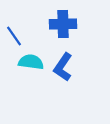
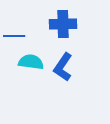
blue line: rotated 55 degrees counterclockwise
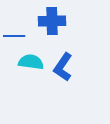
blue cross: moved 11 px left, 3 px up
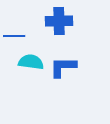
blue cross: moved 7 px right
blue L-shape: rotated 56 degrees clockwise
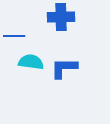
blue cross: moved 2 px right, 4 px up
blue L-shape: moved 1 px right, 1 px down
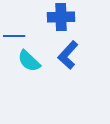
cyan semicircle: moved 2 px left, 1 px up; rotated 145 degrees counterclockwise
blue L-shape: moved 4 px right, 13 px up; rotated 48 degrees counterclockwise
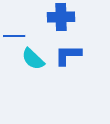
blue L-shape: rotated 48 degrees clockwise
cyan semicircle: moved 4 px right, 2 px up
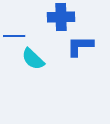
blue L-shape: moved 12 px right, 9 px up
